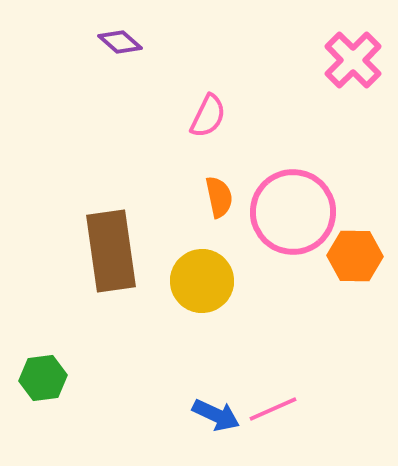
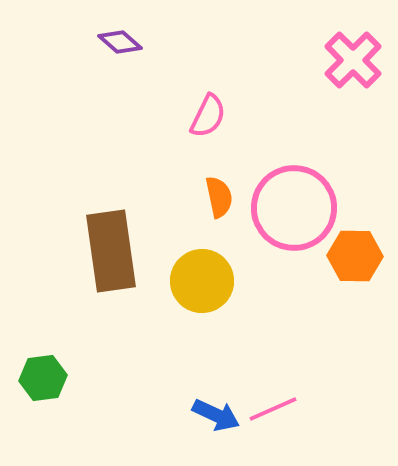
pink circle: moved 1 px right, 4 px up
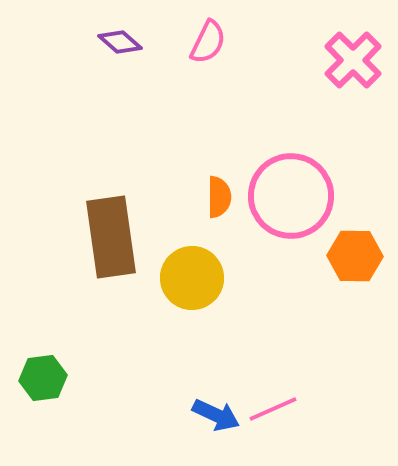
pink semicircle: moved 74 px up
orange semicircle: rotated 12 degrees clockwise
pink circle: moved 3 px left, 12 px up
brown rectangle: moved 14 px up
yellow circle: moved 10 px left, 3 px up
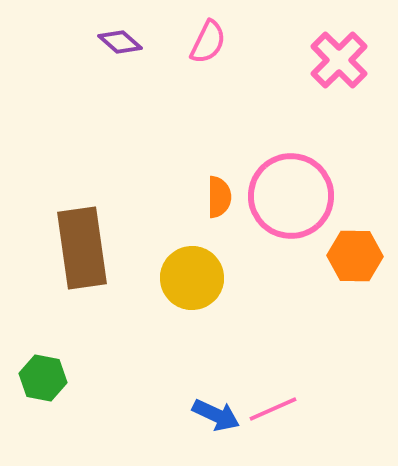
pink cross: moved 14 px left
brown rectangle: moved 29 px left, 11 px down
green hexagon: rotated 18 degrees clockwise
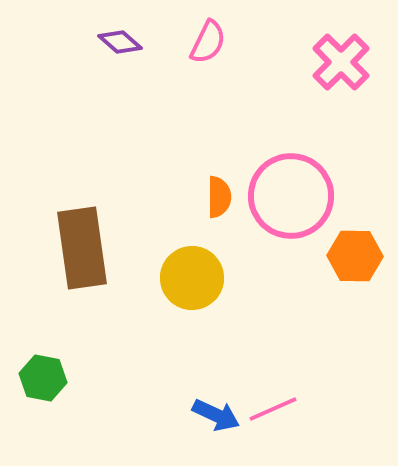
pink cross: moved 2 px right, 2 px down
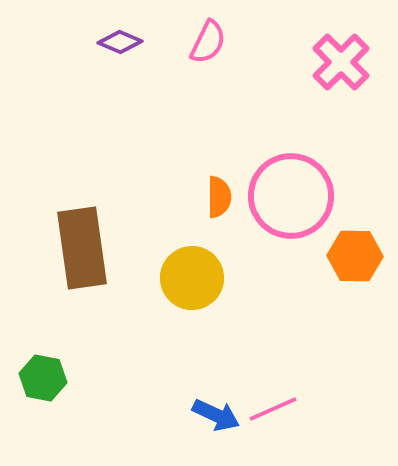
purple diamond: rotated 18 degrees counterclockwise
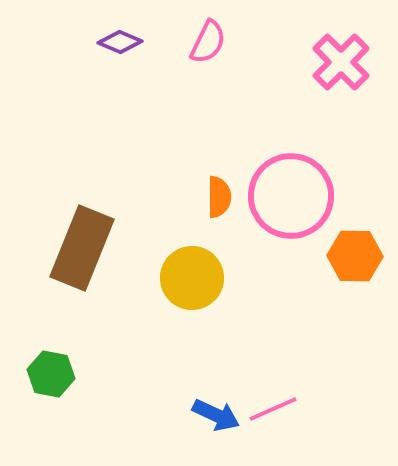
brown rectangle: rotated 30 degrees clockwise
green hexagon: moved 8 px right, 4 px up
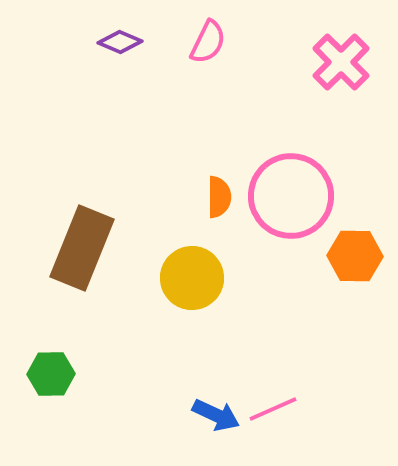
green hexagon: rotated 12 degrees counterclockwise
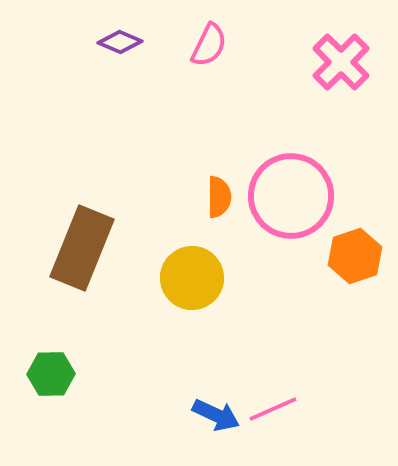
pink semicircle: moved 1 px right, 3 px down
orange hexagon: rotated 20 degrees counterclockwise
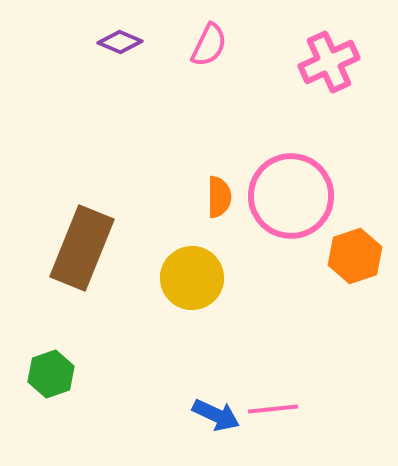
pink cross: moved 12 px left; rotated 20 degrees clockwise
green hexagon: rotated 18 degrees counterclockwise
pink line: rotated 18 degrees clockwise
